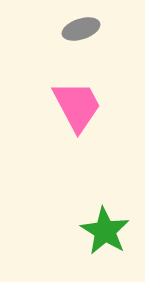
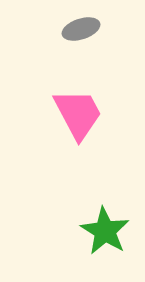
pink trapezoid: moved 1 px right, 8 px down
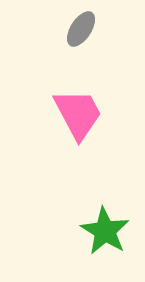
gray ellipse: rotated 39 degrees counterclockwise
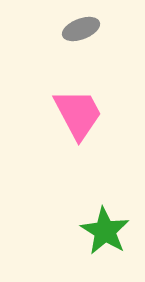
gray ellipse: rotated 36 degrees clockwise
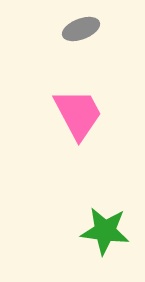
green star: rotated 24 degrees counterclockwise
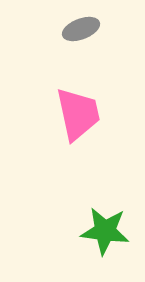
pink trapezoid: rotated 16 degrees clockwise
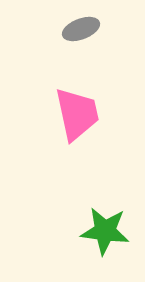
pink trapezoid: moved 1 px left
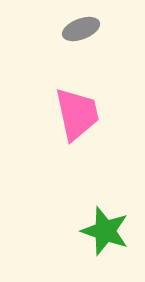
green star: rotated 12 degrees clockwise
